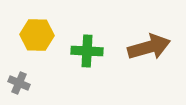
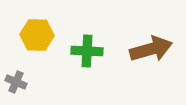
brown arrow: moved 2 px right, 2 px down
gray cross: moved 3 px left, 1 px up
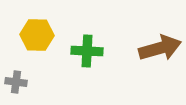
brown arrow: moved 9 px right, 1 px up
gray cross: rotated 15 degrees counterclockwise
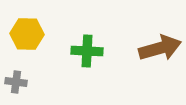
yellow hexagon: moved 10 px left, 1 px up
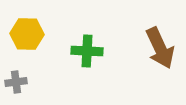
brown arrow: rotated 81 degrees clockwise
gray cross: rotated 15 degrees counterclockwise
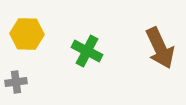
green cross: rotated 24 degrees clockwise
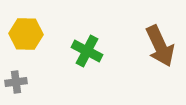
yellow hexagon: moved 1 px left
brown arrow: moved 2 px up
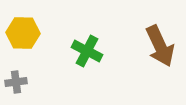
yellow hexagon: moved 3 px left, 1 px up
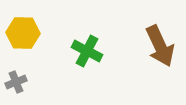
gray cross: rotated 15 degrees counterclockwise
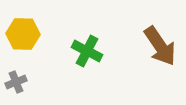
yellow hexagon: moved 1 px down
brown arrow: rotated 9 degrees counterclockwise
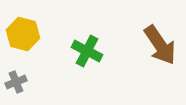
yellow hexagon: rotated 12 degrees clockwise
brown arrow: moved 1 px up
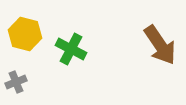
yellow hexagon: moved 2 px right
green cross: moved 16 px left, 2 px up
